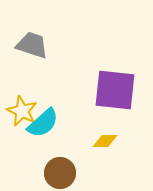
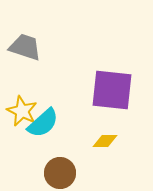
gray trapezoid: moved 7 px left, 2 px down
purple square: moved 3 px left
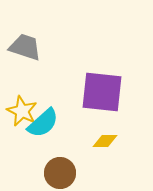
purple square: moved 10 px left, 2 px down
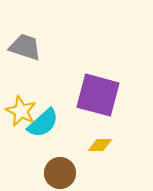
purple square: moved 4 px left, 3 px down; rotated 9 degrees clockwise
yellow star: moved 1 px left
yellow diamond: moved 5 px left, 4 px down
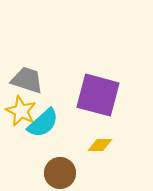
gray trapezoid: moved 2 px right, 33 px down
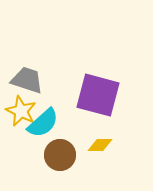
brown circle: moved 18 px up
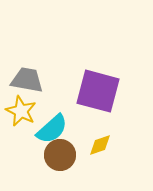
gray trapezoid: rotated 8 degrees counterclockwise
purple square: moved 4 px up
cyan semicircle: moved 9 px right, 6 px down
yellow diamond: rotated 20 degrees counterclockwise
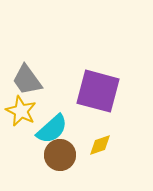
gray trapezoid: rotated 136 degrees counterclockwise
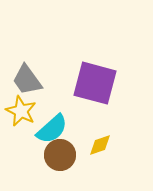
purple square: moved 3 px left, 8 px up
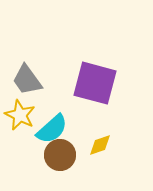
yellow star: moved 1 px left, 4 px down
